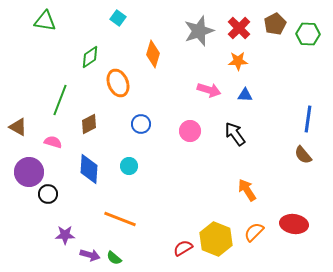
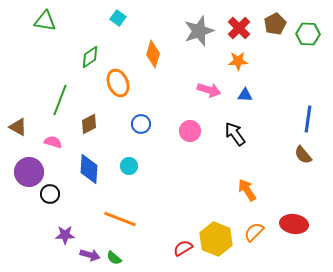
black circle: moved 2 px right
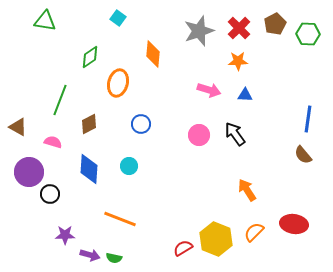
orange diamond: rotated 12 degrees counterclockwise
orange ellipse: rotated 36 degrees clockwise
pink circle: moved 9 px right, 4 px down
green semicircle: rotated 28 degrees counterclockwise
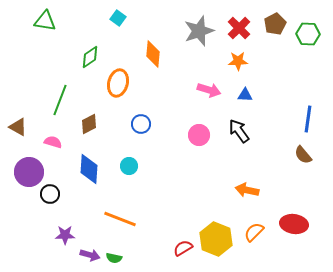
black arrow: moved 4 px right, 3 px up
orange arrow: rotated 45 degrees counterclockwise
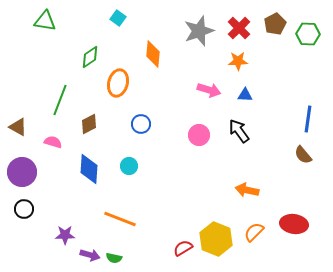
purple circle: moved 7 px left
black circle: moved 26 px left, 15 px down
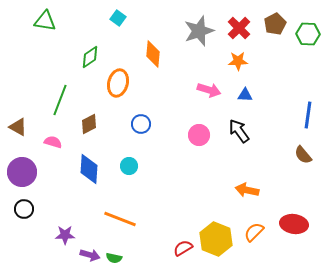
blue line: moved 4 px up
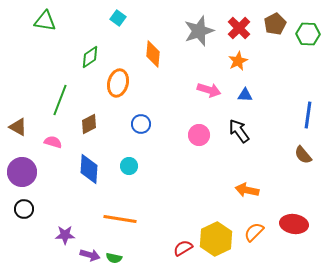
orange star: rotated 24 degrees counterclockwise
orange line: rotated 12 degrees counterclockwise
yellow hexagon: rotated 12 degrees clockwise
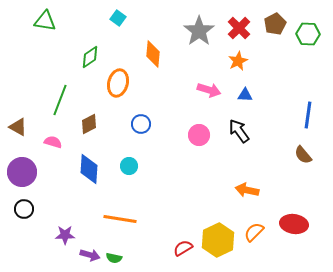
gray star: rotated 16 degrees counterclockwise
yellow hexagon: moved 2 px right, 1 px down
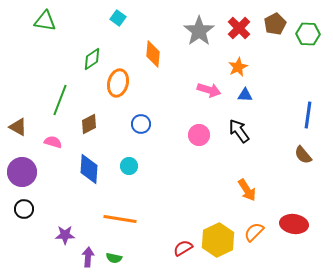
green diamond: moved 2 px right, 2 px down
orange star: moved 6 px down
orange arrow: rotated 135 degrees counterclockwise
purple arrow: moved 2 px left, 2 px down; rotated 102 degrees counterclockwise
